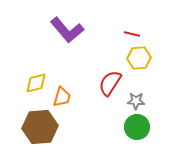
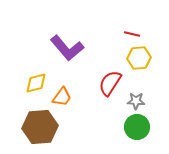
purple L-shape: moved 18 px down
orange trapezoid: rotated 20 degrees clockwise
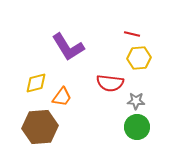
purple L-shape: moved 1 px right, 1 px up; rotated 8 degrees clockwise
red semicircle: rotated 116 degrees counterclockwise
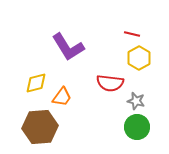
yellow hexagon: rotated 25 degrees counterclockwise
gray star: rotated 12 degrees clockwise
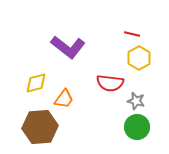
purple L-shape: rotated 20 degrees counterclockwise
orange trapezoid: moved 2 px right, 2 px down
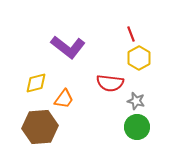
red line: moved 1 px left; rotated 56 degrees clockwise
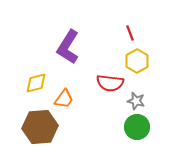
red line: moved 1 px left, 1 px up
purple L-shape: rotated 84 degrees clockwise
yellow hexagon: moved 2 px left, 3 px down
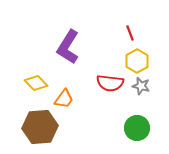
yellow diamond: rotated 60 degrees clockwise
gray star: moved 5 px right, 15 px up
green circle: moved 1 px down
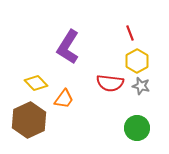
brown hexagon: moved 11 px left, 7 px up; rotated 20 degrees counterclockwise
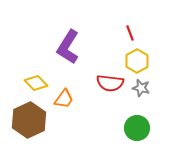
gray star: moved 2 px down
